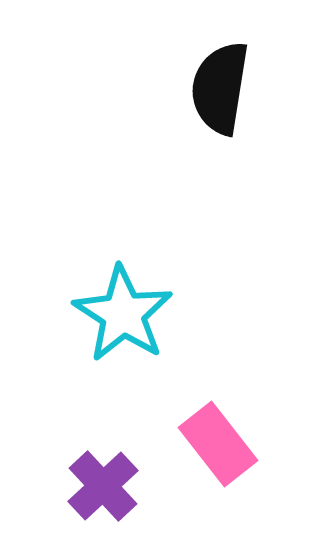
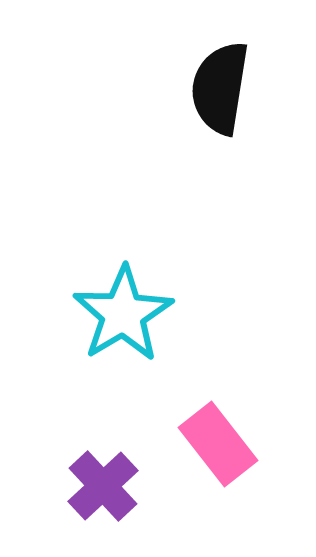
cyan star: rotated 8 degrees clockwise
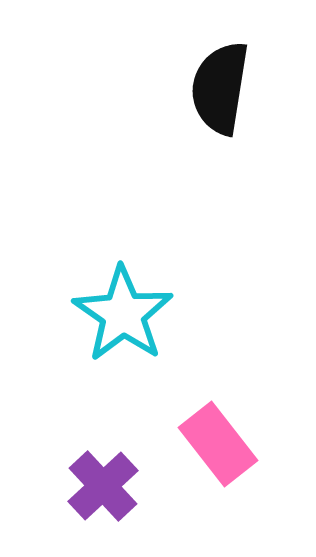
cyan star: rotated 6 degrees counterclockwise
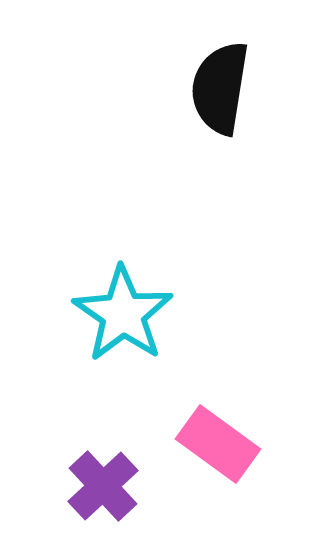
pink rectangle: rotated 16 degrees counterclockwise
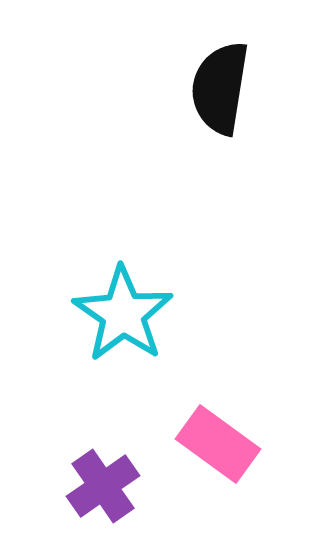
purple cross: rotated 8 degrees clockwise
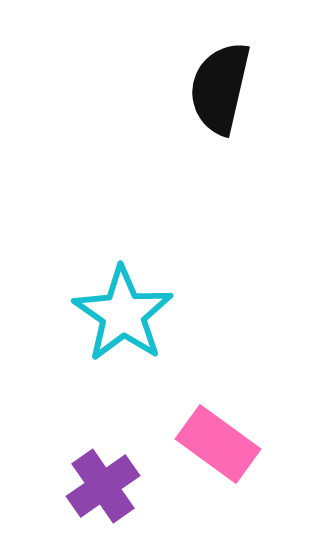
black semicircle: rotated 4 degrees clockwise
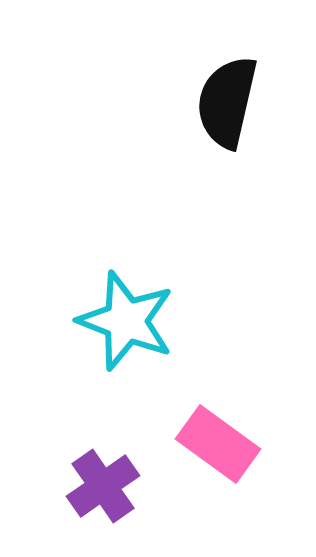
black semicircle: moved 7 px right, 14 px down
cyan star: moved 3 px right, 7 px down; rotated 14 degrees counterclockwise
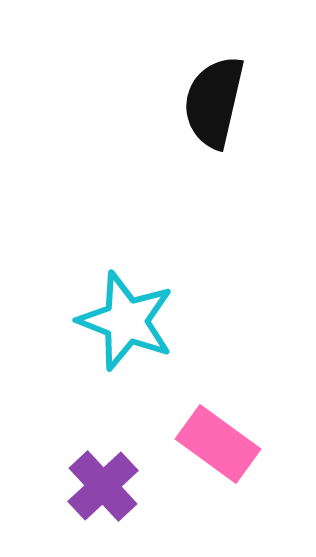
black semicircle: moved 13 px left
purple cross: rotated 8 degrees counterclockwise
